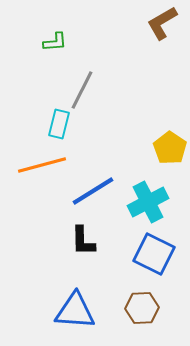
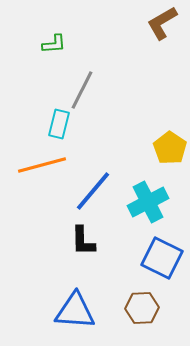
green L-shape: moved 1 px left, 2 px down
blue line: rotated 18 degrees counterclockwise
blue square: moved 8 px right, 4 px down
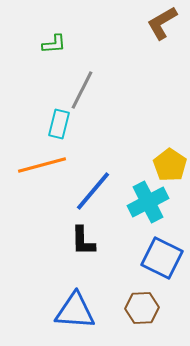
yellow pentagon: moved 17 px down
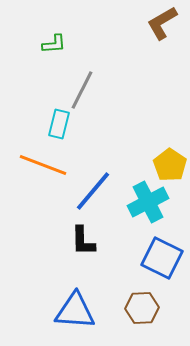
orange line: moved 1 px right; rotated 36 degrees clockwise
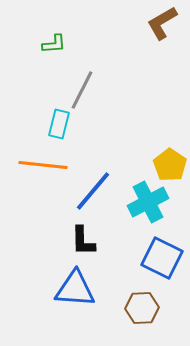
orange line: rotated 15 degrees counterclockwise
blue triangle: moved 22 px up
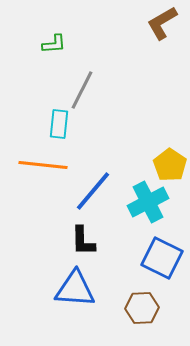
cyan rectangle: rotated 8 degrees counterclockwise
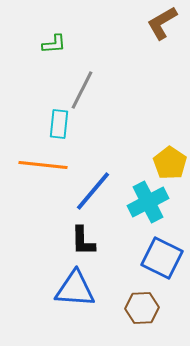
yellow pentagon: moved 2 px up
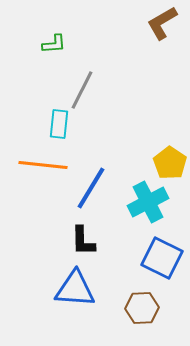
blue line: moved 2 px left, 3 px up; rotated 9 degrees counterclockwise
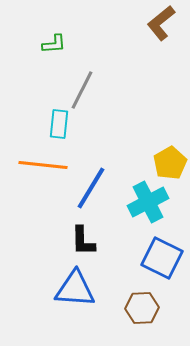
brown L-shape: moved 1 px left; rotated 9 degrees counterclockwise
yellow pentagon: rotated 8 degrees clockwise
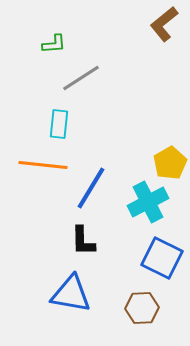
brown L-shape: moved 3 px right, 1 px down
gray line: moved 1 px left, 12 px up; rotated 30 degrees clockwise
blue triangle: moved 4 px left, 5 px down; rotated 6 degrees clockwise
